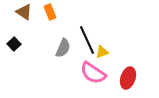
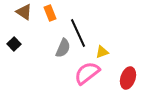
orange rectangle: moved 1 px down
black line: moved 9 px left, 7 px up
pink semicircle: moved 6 px left; rotated 108 degrees clockwise
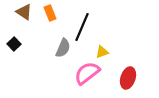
black line: moved 4 px right, 6 px up; rotated 48 degrees clockwise
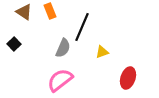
orange rectangle: moved 2 px up
pink semicircle: moved 27 px left, 7 px down
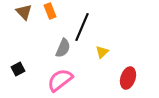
brown triangle: rotated 12 degrees clockwise
black square: moved 4 px right, 25 px down; rotated 16 degrees clockwise
yellow triangle: rotated 24 degrees counterclockwise
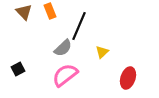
black line: moved 3 px left, 1 px up
gray semicircle: rotated 24 degrees clockwise
pink semicircle: moved 5 px right, 5 px up
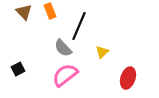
gray semicircle: rotated 90 degrees clockwise
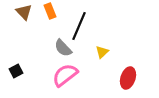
black square: moved 2 px left, 2 px down
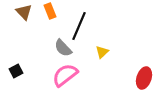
red ellipse: moved 16 px right
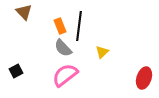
orange rectangle: moved 10 px right, 15 px down
black line: rotated 16 degrees counterclockwise
